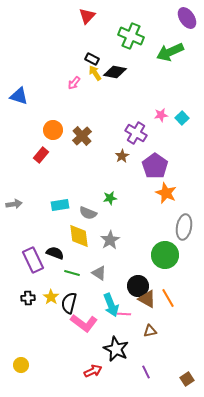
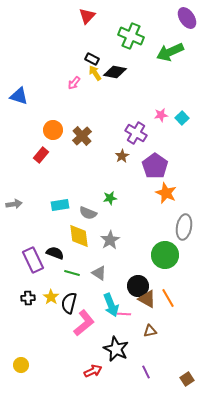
pink L-shape at (84, 323): rotated 76 degrees counterclockwise
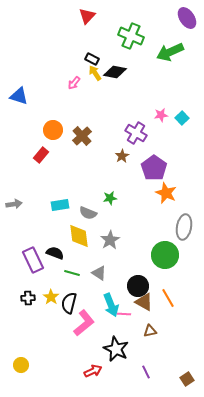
purple pentagon at (155, 166): moved 1 px left, 2 px down
brown triangle at (147, 299): moved 3 px left, 3 px down
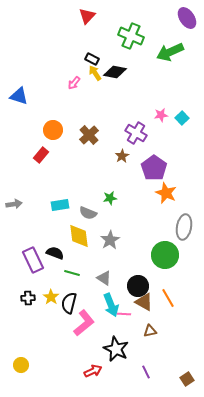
brown cross at (82, 136): moved 7 px right, 1 px up
gray triangle at (99, 273): moved 5 px right, 5 px down
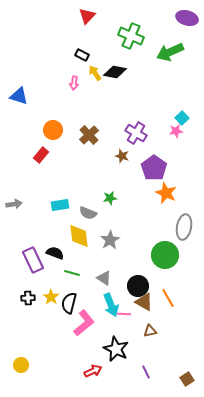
purple ellipse at (187, 18): rotated 40 degrees counterclockwise
black rectangle at (92, 59): moved 10 px left, 4 px up
pink arrow at (74, 83): rotated 32 degrees counterclockwise
pink star at (161, 115): moved 15 px right, 16 px down
brown star at (122, 156): rotated 24 degrees counterclockwise
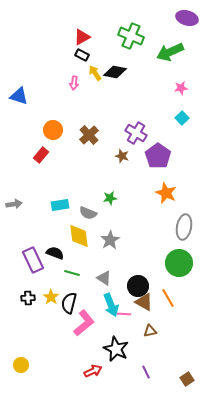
red triangle at (87, 16): moved 5 px left, 21 px down; rotated 18 degrees clockwise
pink star at (176, 131): moved 5 px right, 43 px up
purple pentagon at (154, 168): moved 4 px right, 12 px up
green circle at (165, 255): moved 14 px right, 8 px down
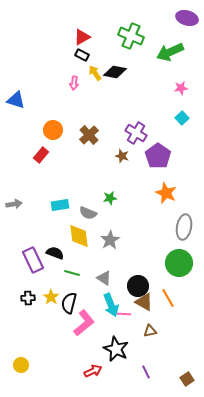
blue triangle at (19, 96): moved 3 px left, 4 px down
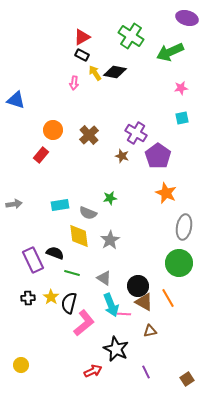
green cross at (131, 36): rotated 10 degrees clockwise
cyan square at (182, 118): rotated 32 degrees clockwise
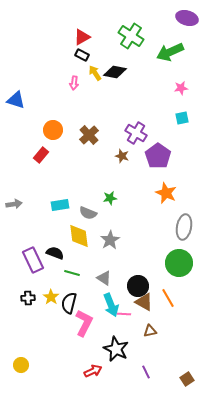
pink L-shape at (84, 323): rotated 24 degrees counterclockwise
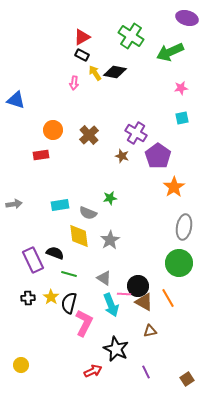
red rectangle at (41, 155): rotated 42 degrees clockwise
orange star at (166, 193): moved 8 px right, 6 px up; rotated 15 degrees clockwise
green line at (72, 273): moved 3 px left, 1 px down
pink line at (124, 314): moved 20 px up
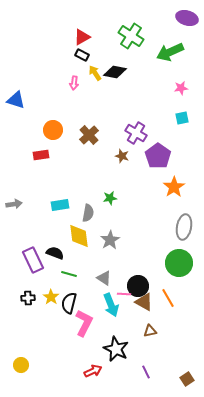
gray semicircle at (88, 213): rotated 102 degrees counterclockwise
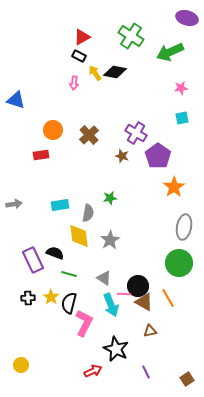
black rectangle at (82, 55): moved 3 px left, 1 px down
